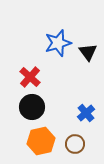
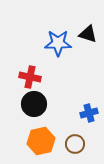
blue star: rotated 16 degrees clockwise
black triangle: moved 18 px up; rotated 36 degrees counterclockwise
red cross: rotated 30 degrees counterclockwise
black circle: moved 2 px right, 3 px up
blue cross: moved 3 px right; rotated 24 degrees clockwise
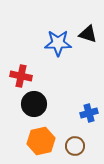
red cross: moved 9 px left, 1 px up
brown circle: moved 2 px down
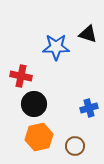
blue star: moved 2 px left, 4 px down
blue cross: moved 5 px up
orange hexagon: moved 2 px left, 4 px up
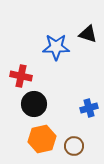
orange hexagon: moved 3 px right, 2 px down
brown circle: moved 1 px left
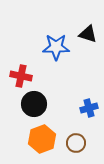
orange hexagon: rotated 8 degrees counterclockwise
brown circle: moved 2 px right, 3 px up
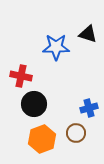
brown circle: moved 10 px up
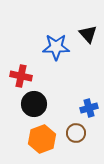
black triangle: rotated 30 degrees clockwise
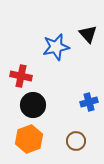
blue star: rotated 12 degrees counterclockwise
black circle: moved 1 px left, 1 px down
blue cross: moved 6 px up
brown circle: moved 8 px down
orange hexagon: moved 13 px left
